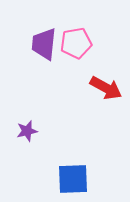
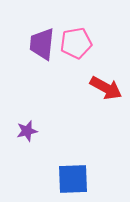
purple trapezoid: moved 2 px left
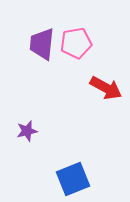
blue square: rotated 20 degrees counterclockwise
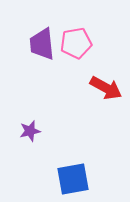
purple trapezoid: rotated 12 degrees counterclockwise
purple star: moved 3 px right
blue square: rotated 12 degrees clockwise
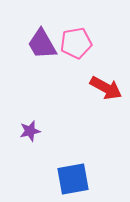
purple trapezoid: rotated 24 degrees counterclockwise
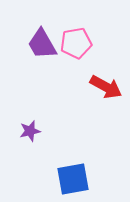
red arrow: moved 1 px up
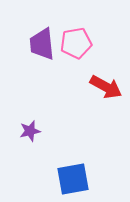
purple trapezoid: rotated 24 degrees clockwise
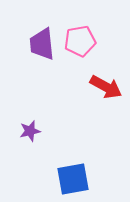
pink pentagon: moved 4 px right, 2 px up
